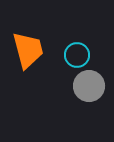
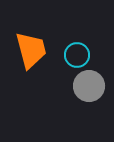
orange trapezoid: moved 3 px right
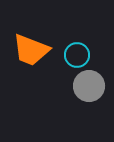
orange trapezoid: rotated 126 degrees clockwise
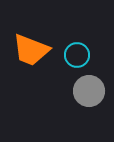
gray circle: moved 5 px down
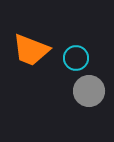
cyan circle: moved 1 px left, 3 px down
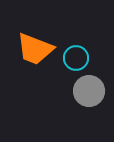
orange trapezoid: moved 4 px right, 1 px up
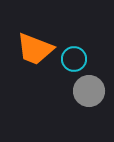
cyan circle: moved 2 px left, 1 px down
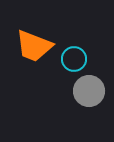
orange trapezoid: moved 1 px left, 3 px up
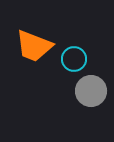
gray circle: moved 2 px right
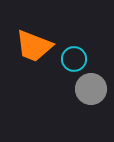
gray circle: moved 2 px up
